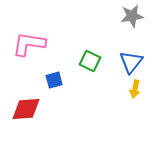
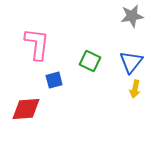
pink L-shape: moved 8 px right; rotated 88 degrees clockwise
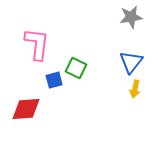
gray star: moved 1 px left, 1 px down
green square: moved 14 px left, 7 px down
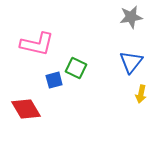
pink L-shape: rotated 96 degrees clockwise
yellow arrow: moved 6 px right, 5 px down
red diamond: rotated 64 degrees clockwise
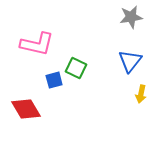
blue triangle: moved 1 px left, 1 px up
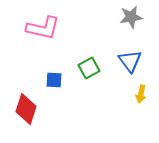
pink L-shape: moved 6 px right, 16 px up
blue triangle: rotated 15 degrees counterclockwise
green square: moved 13 px right; rotated 35 degrees clockwise
blue square: rotated 18 degrees clockwise
red diamond: rotated 48 degrees clockwise
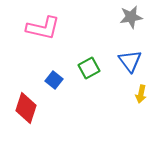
blue square: rotated 36 degrees clockwise
red diamond: moved 1 px up
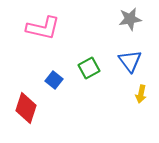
gray star: moved 1 px left, 2 px down
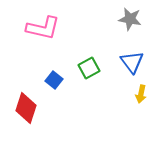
gray star: rotated 20 degrees clockwise
blue triangle: moved 2 px right, 1 px down
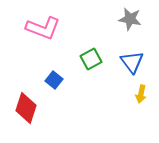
pink L-shape: rotated 8 degrees clockwise
green square: moved 2 px right, 9 px up
